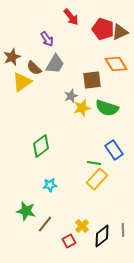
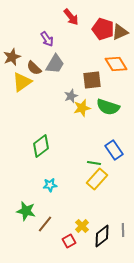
green semicircle: moved 1 px right, 1 px up
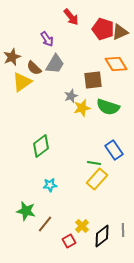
brown square: moved 1 px right
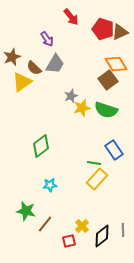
brown square: moved 15 px right; rotated 30 degrees counterclockwise
green semicircle: moved 2 px left, 3 px down
red square: rotated 16 degrees clockwise
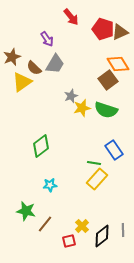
orange diamond: moved 2 px right
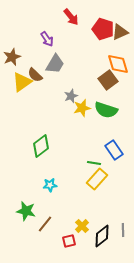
orange diamond: rotated 15 degrees clockwise
brown semicircle: moved 1 px right, 7 px down
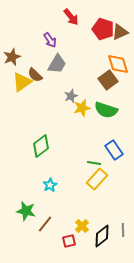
purple arrow: moved 3 px right, 1 px down
gray trapezoid: moved 2 px right
cyan star: rotated 24 degrees counterclockwise
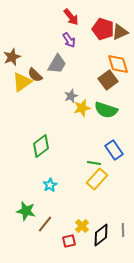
purple arrow: moved 19 px right
black diamond: moved 1 px left, 1 px up
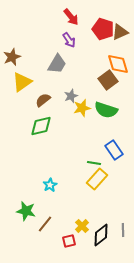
brown semicircle: moved 8 px right, 25 px down; rotated 98 degrees clockwise
green diamond: moved 20 px up; rotated 25 degrees clockwise
